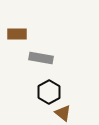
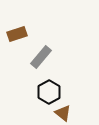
brown rectangle: rotated 18 degrees counterclockwise
gray rectangle: moved 1 px up; rotated 60 degrees counterclockwise
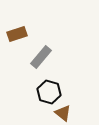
black hexagon: rotated 15 degrees counterclockwise
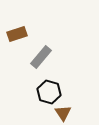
brown triangle: rotated 18 degrees clockwise
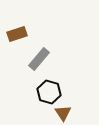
gray rectangle: moved 2 px left, 2 px down
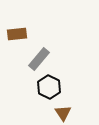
brown rectangle: rotated 12 degrees clockwise
black hexagon: moved 5 px up; rotated 10 degrees clockwise
